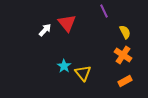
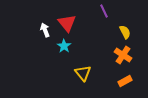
white arrow: rotated 64 degrees counterclockwise
cyan star: moved 20 px up
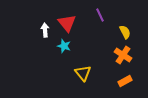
purple line: moved 4 px left, 4 px down
white arrow: rotated 16 degrees clockwise
cyan star: rotated 16 degrees counterclockwise
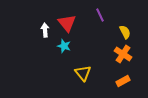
orange cross: moved 1 px up
orange rectangle: moved 2 px left
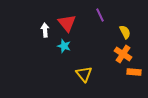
yellow triangle: moved 1 px right, 1 px down
orange rectangle: moved 11 px right, 9 px up; rotated 32 degrees clockwise
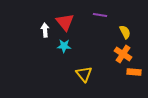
purple line: rotated 56 degrees counterclockwise
red triangle: moved 2 px left, 1 px up
cyan star: rotated 16 degrees counterclockwise
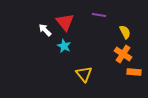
purple line: moved 1 px left
white arrow: rotated 40 degrees counterclockwise
cyan star: rotated 24 degrees clockwise
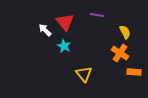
purple line: moved 2 px left
orange cross: moved 3 px left, 1 px up
